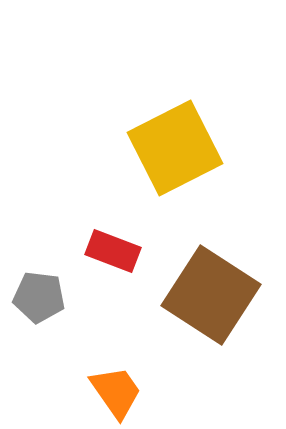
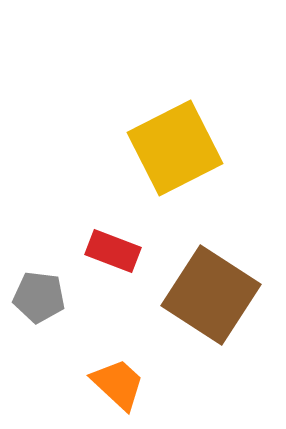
orange trapezoid: moved 2 px right, 8 px up; rotated 12 degrees counterclockwise
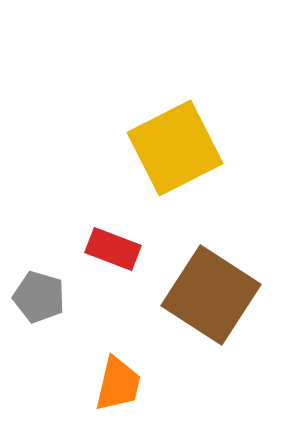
red rectangle: moved 2 px up
gray pentagon: rotated 9 degrees clockwise
orange trapezoid: rotated 60 degrees clockwise
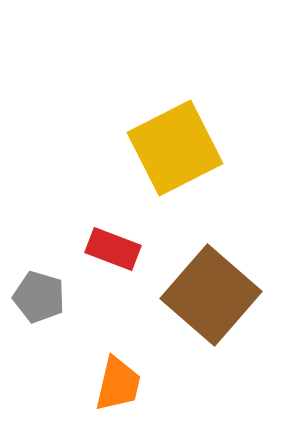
brown square: rotated 8 degrees clockwise
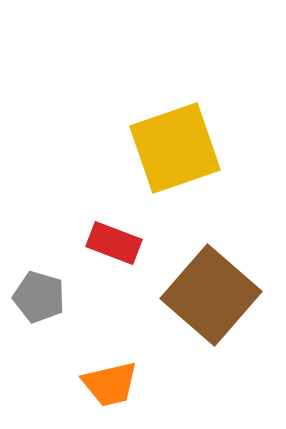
yellow square: rotated 8 degrees clockwise
red rectangle: moved 1 px right, 6 px up
orange trapezoid: moved 8 px left; rotated 64 degrees clockwise
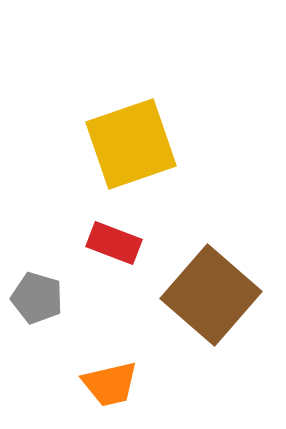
yellow square: moved 44 px left, 4 px up
gray pentagon: moved 2 px left, 1 px down
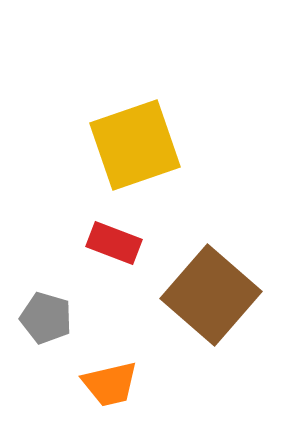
yellow square: moved 4 px right, 1 px down
gray pentagon: moved 9 px right, 20 px down
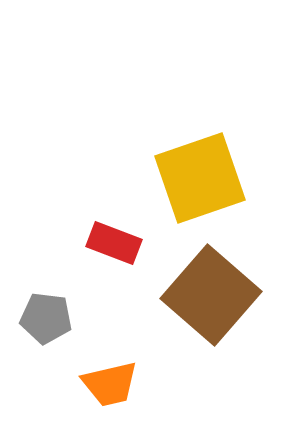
yellow square: moved 65 px right, 33 px down
gray pentagon: rotated 9 degrees counterclockwise
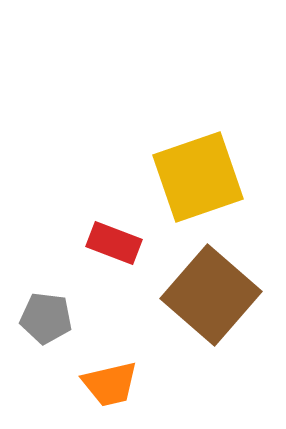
yellow square: moved 2 px left, 1 px up
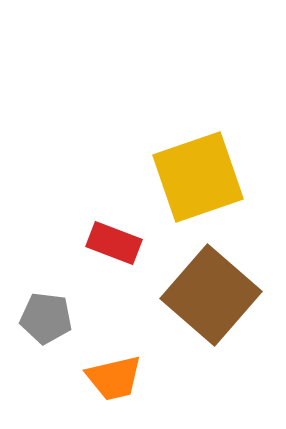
orange trapezoid: moved 4 px right, 6 px up
